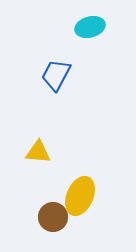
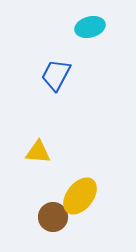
yellow ellipse: rotated 15 degrees clockwise
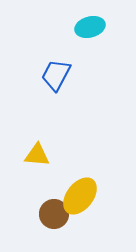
yellow triangle: moved 1 px left, 3 px down
brown circle: moved 1 px right, 3 px up
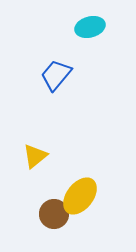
blue trapezoid: rotated 12 degrees clockwise
yellow triangle: moved 2 px left, 1 px down; rotated 44 degrees counterclockwise
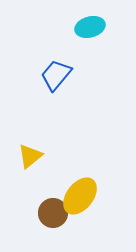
yellow triangle: moved 5 px left
brown circle: moved 1 px left, 1 px up
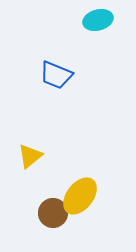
cyan ellipse: moved 8 px right, 7 px up
blue trapezoid: rotated 108 degrees counterclockwise
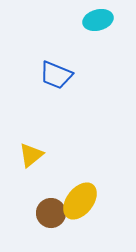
yellow triangle: moved 1 px right, 1 px up
yellow ellipse: moved 5 px down
brown circle: moved 2 px left
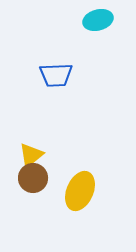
blue trapezoid: rotated 24 degrees counterclockwise
yellow ellipse: moved 10 px up; rotated 15 degrees counterclockwise
brown circle: moved 18 px left, 35 px up
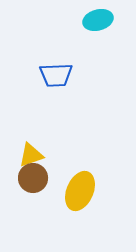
yellow triangle: rotated 20 degrees clockwise
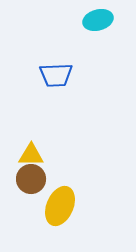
yellow triangle: rotated 20 degrees clockwise
brown circle: moved 2 px left, 1 px down
yellow ellipse: moved 20 px left, 15 px down
